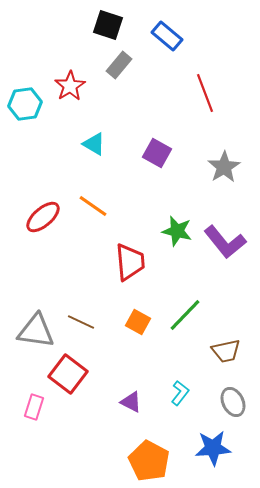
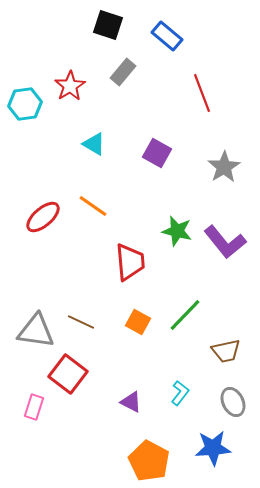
gray rectangle: moved 4 px right, 7 px down
red line: moved 3 px left
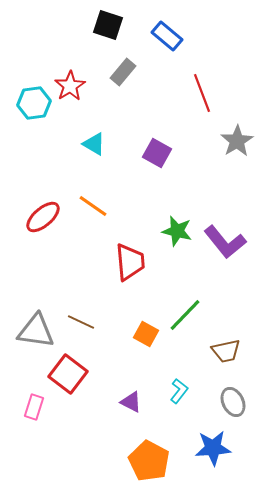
cyan hexagon: moved 9 px right, 1 px up
gray star: moved 13 px right, 26 px up
orange square: moved 8 px right, 12 px down
cyan L-shape: moved 1 px left, 2 px up
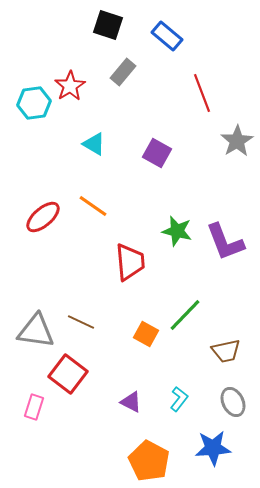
purple L-shape: rotated 18 degrees clockwise
cyan L-shape: moved 8 px down
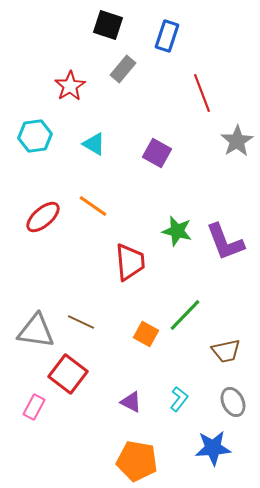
blue rectangle: rotated 68 degrees clockwise
gray rectangle: moved 3 px up
cyan hexagon: moved 1 px right, 33 px down
pink rectangle: rotated 10 degrees clockwise
orange pentagon: moved 12 px left; rotated 18 degrees counterclockwise
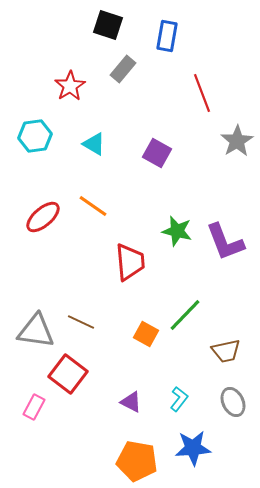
blue rectangle: rotated 8 degrees counterclockwise
blue star: moved 20 px left
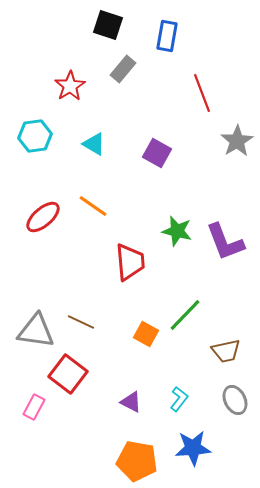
gray ellipse: moved 2 px right, 2 px up
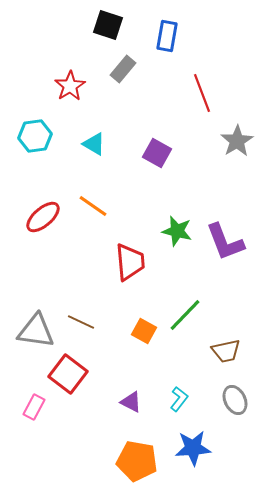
orange square: moved 2 px left, 3 px up
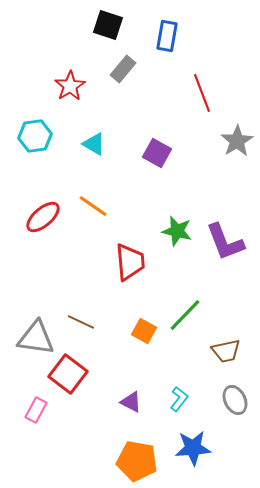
gray triangle: moved 7 px down
pink rectangle: moved 2 px right, 3 px down
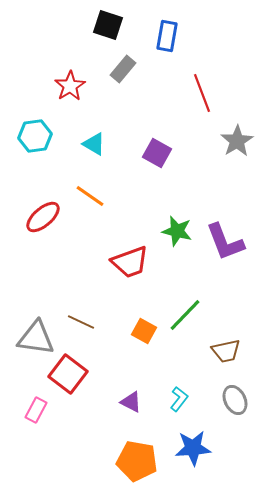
orange line: moved 3 px left, 10 px up
red trapezoid: rotated 75 degrees clockwise
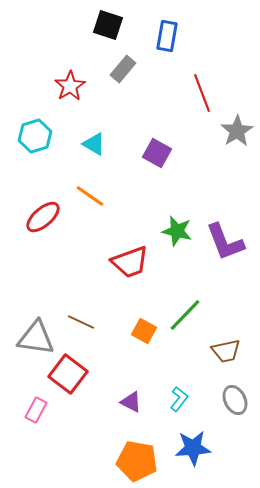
cyan hexagon: rotated 8 degrees counterclockwise
gray star: moved 10 px up
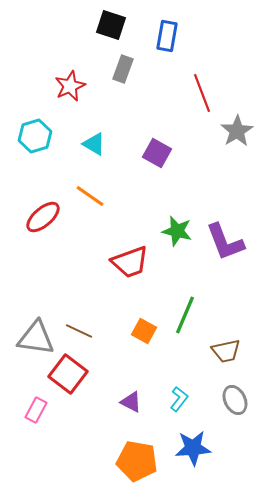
black square: moved 3 px right
gray rectangle: rotated 20 degrees counterclockwise
red star: rotated 8 degrees clockwise
green line: rotated 21 degrees counterclockwise
brown line: moved 2 px left, 9 px down
